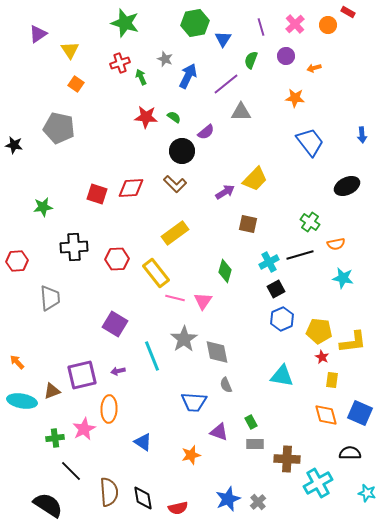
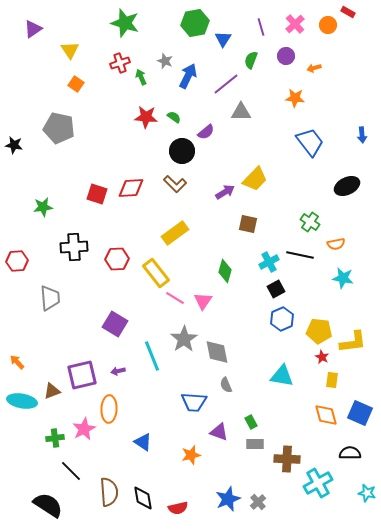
purple triangle at (38, 34): moved 5 px left, 5 px up
gray star at (165, 59): moved 2 px down
black line at (300, 255): rotated 28 degrees clockwise
pink line at (175, 298): rotated 18 degrees clockwise
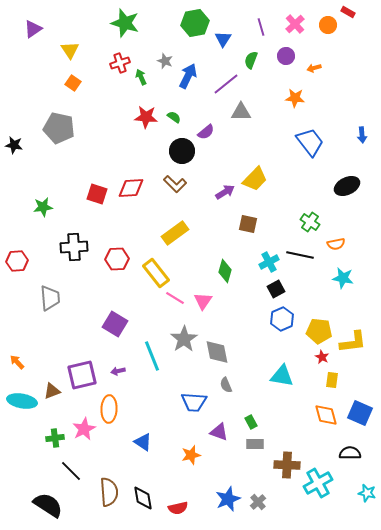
orange square at (76, 84): moved 3 px left, 1 px up
brown cross at (287, 459): moved 6 px down
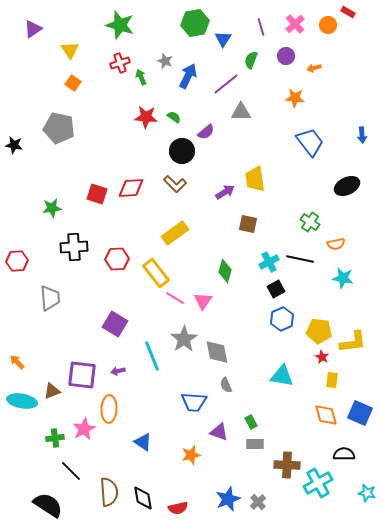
green star at (125, 23): moved 5 px left, 2 px down
yellow trapezoid at (255, 179): rotated 128 degrees clockwise
green star at (43, 207): moved 9 px right, 1 px down
black line at (300, 255): moved 4 px down
purple square at (82, 375): rotated 20 degrees clockwise
black semicircle at (350, 453): moved 6 px left, 1 px down
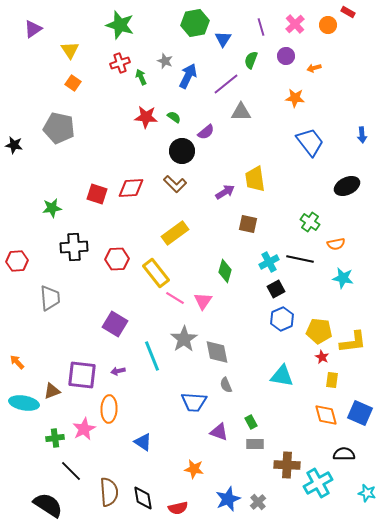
cyan ellipse at (22, 401): moved 2 px right, 2 px down
orange star at (191, 455): moved 3 px right, 14 px down; rotated 24 degrees clockwise
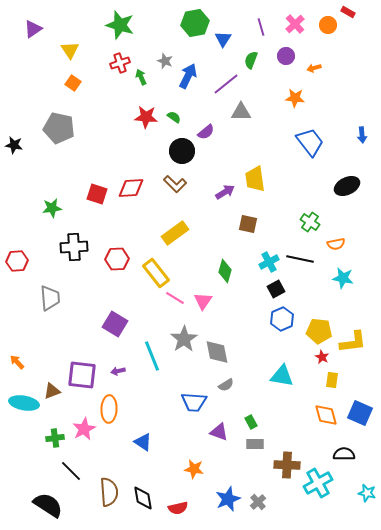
gray semicircle at (226, 385): rotated 98 degrees counterclockwise
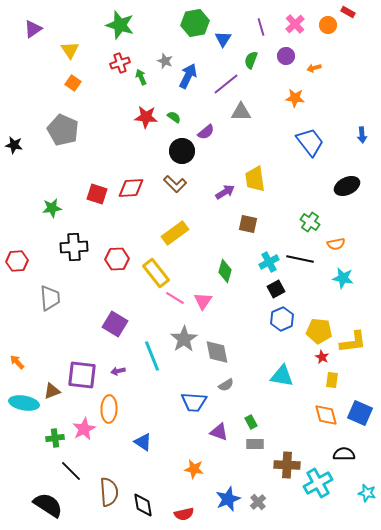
gray pentagon at (59, 128): moved 4 px right, 2 px down; rotated 12 degrees clockwise
black diamond at (143, 498): moved 7 px down
red semicircle at (178, 508): moved 6 px right, 6 px down
